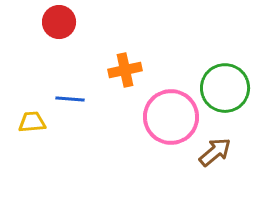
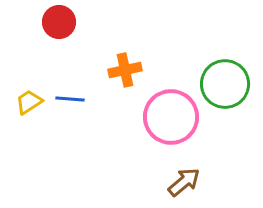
green circle: moved 4 px up
yellow trapezoid: moved 3 px left, 20 px up; rotated 28 degrees counterclockwise
brown arrow: moved 31 px left, 30 px down
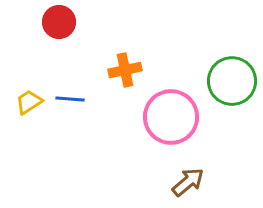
green circle: moved 7 px right, 3 px up
brown arrow: moved 4 px right
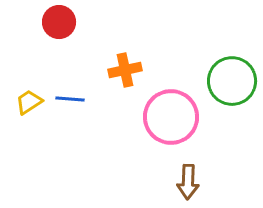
brown arrow: rotated 132 degrees clockwise
